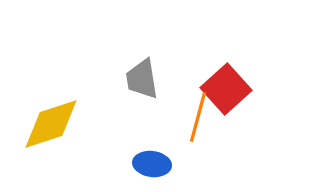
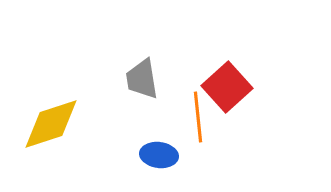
red square: moved 1 px right, 2 px up
orange line: rotated 21 degrees counterclockwise
blue ellipse: moved 7 px right, 9 px up
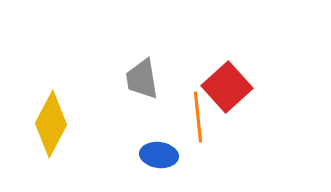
yellow diamond: rotated 44 degrees counterclockwise
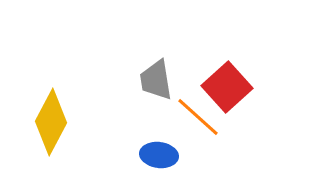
gray trapezoid: moved 14 px right, 1 px down
orange line: rotated 42 degrees counterclockwise
yellow diamond: moved 2 px up
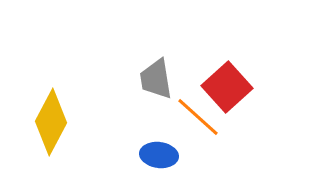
gray trapezoid: moved 1 px up
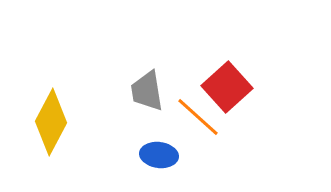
gray trapezoid: moved 9 px left, 12 px down
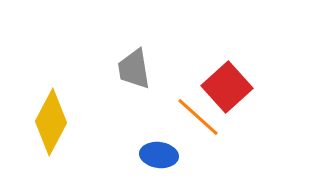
gray trapezoid: moved 13 px left, 22 px up
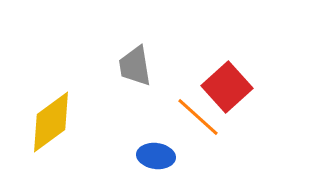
gray trapezoid: moved 1 px right, 3 px up
yellow diamond: rotated 26 degrees clockwise
blue ellipse: moved 3 px left, 1 px down
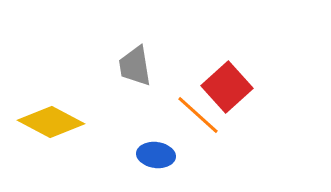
orange line: moved 2 px up
yellow diamond: rotated 64 degrees clockwise
blue ellipse: moved 1 px up
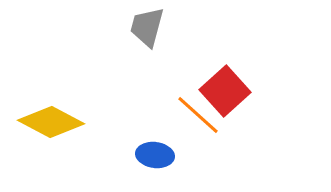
gray trapezoid: moved 12 px right, 39 px up; rotated 24 degrees clockwise
red square: moved 2 px left, 4 px down
blue ellipse: moved 1 px left
